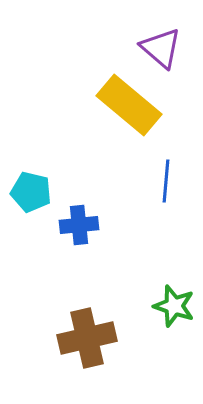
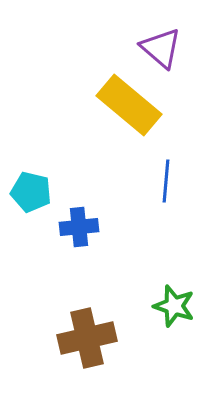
blue cross: moved 2 px down
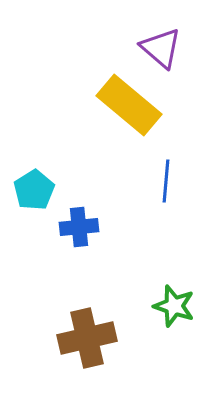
cyan pentagon: moved 3 px right, 2 px up; rotated 27 degrees clockwise
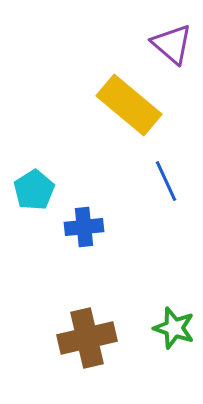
purple triangle: moved 11 px right, 4 px up
blue line: rotated 30 degrees counterclockwise
blue cross: moved 5 px right
green star: moved 22 px down
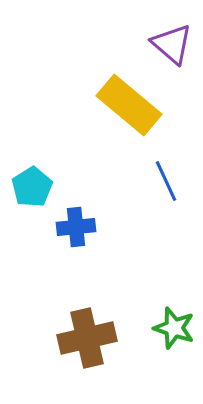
cyan pentagon: moved 2 px left, 3 px up
blue cross: moved 8 px left
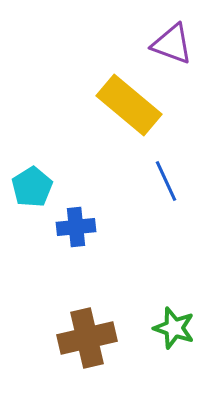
purple triangle: rotated 21 degrees counterclockwise
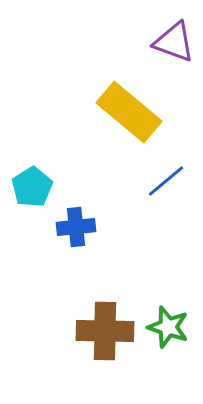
purple triangle: moved 2 px right, 2 px up
yellow rectangle: moved 7 px down
blue line: rotated 75 degrees clockwise
green star: moved 6 px left, 1 px up
brown cross: moved 18 px right, 7 px up; rotated 14 degrees clockwise
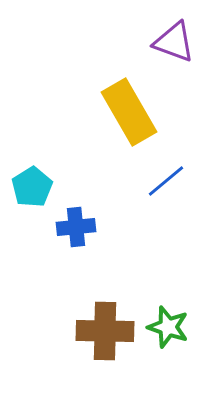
yellow rectangle: rotated 20 degrees clockwise
